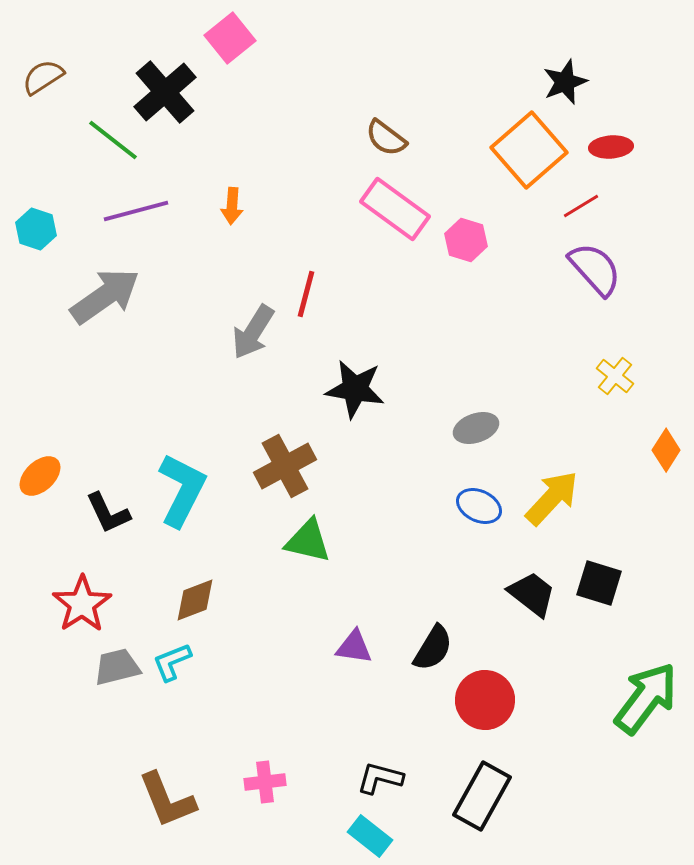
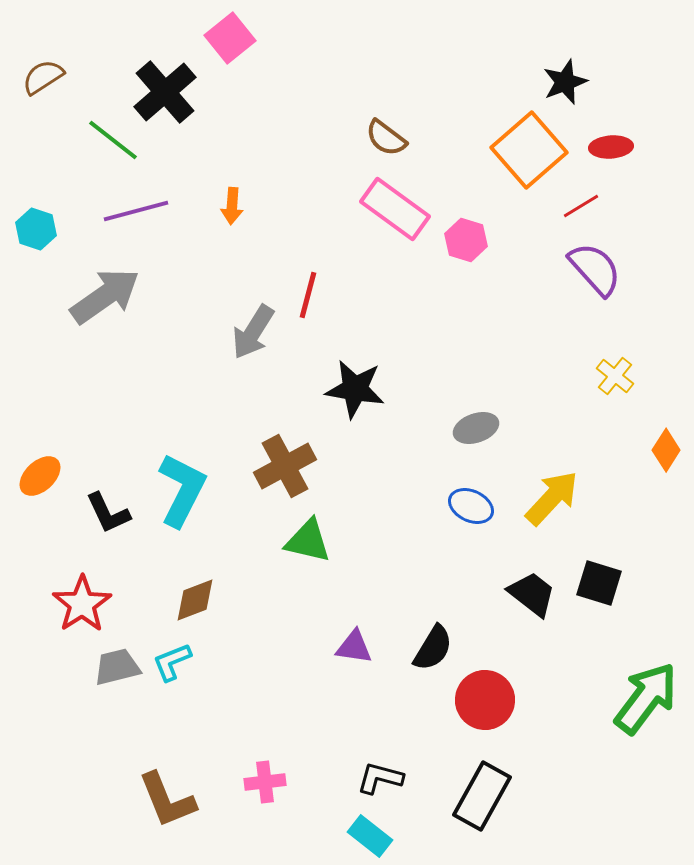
red line at (306, 294): moved 2 px right, 1 px down
blue ellipse at (479, 506): moved 8 px left
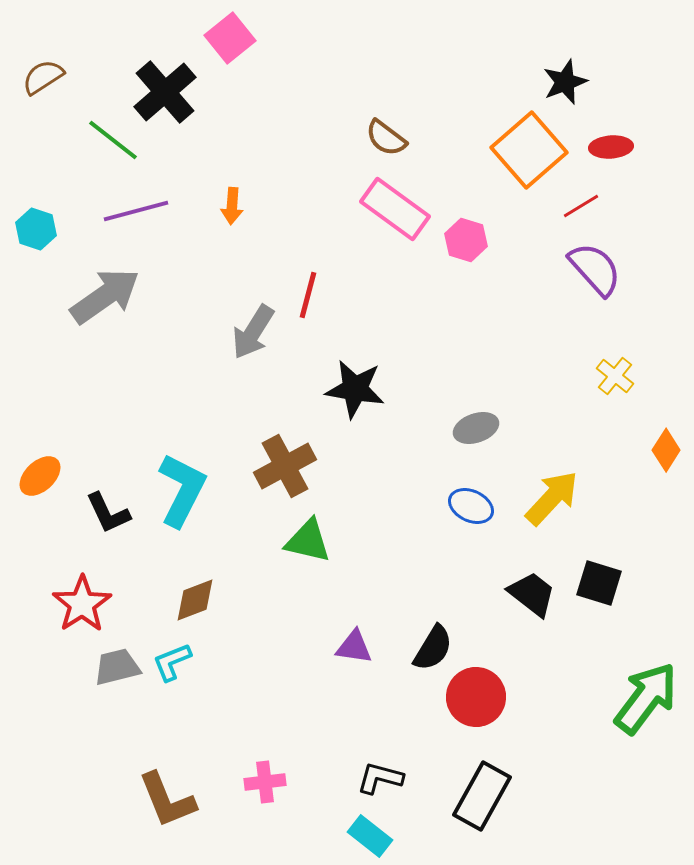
red circle at (485, 700): moved 9 px left, 3 px up
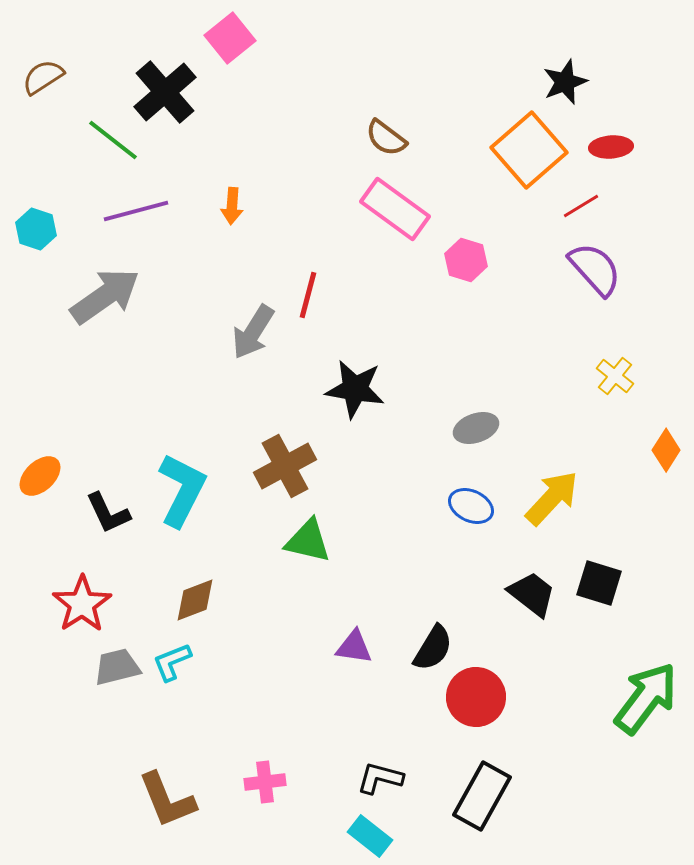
pink hexagon at (466, 240): moved 20 px down
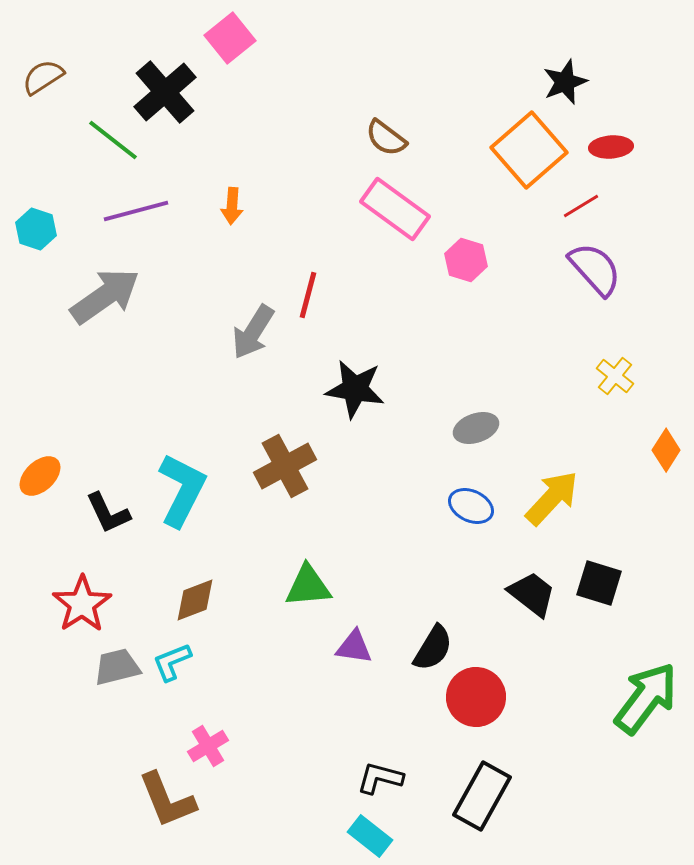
green triangle at (308, 541): moved 45 px down; rotated 18 degrees counterclockwise
pink cross at (265, 782): moved 57 px left, 36 px up; rotated 24 degrees counterclockwise
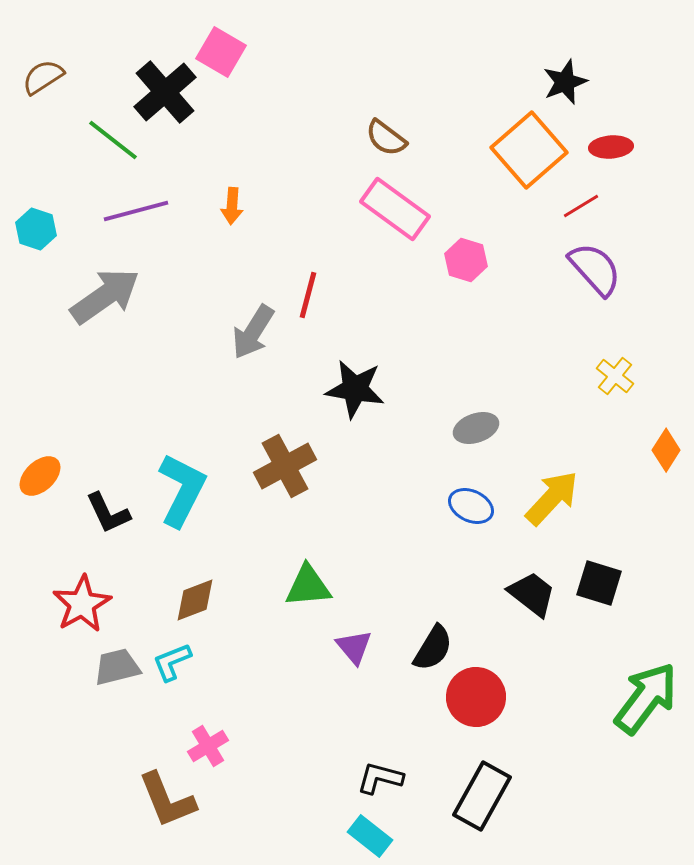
pink square at (230, 38): moved 9 px left, 14 px down; rotated 21 degrees counterclockwise
red star at (82, 604): rotated 4 degrees clockwise
purple triangle at (354, 647): rotated 42 degrees clockwise
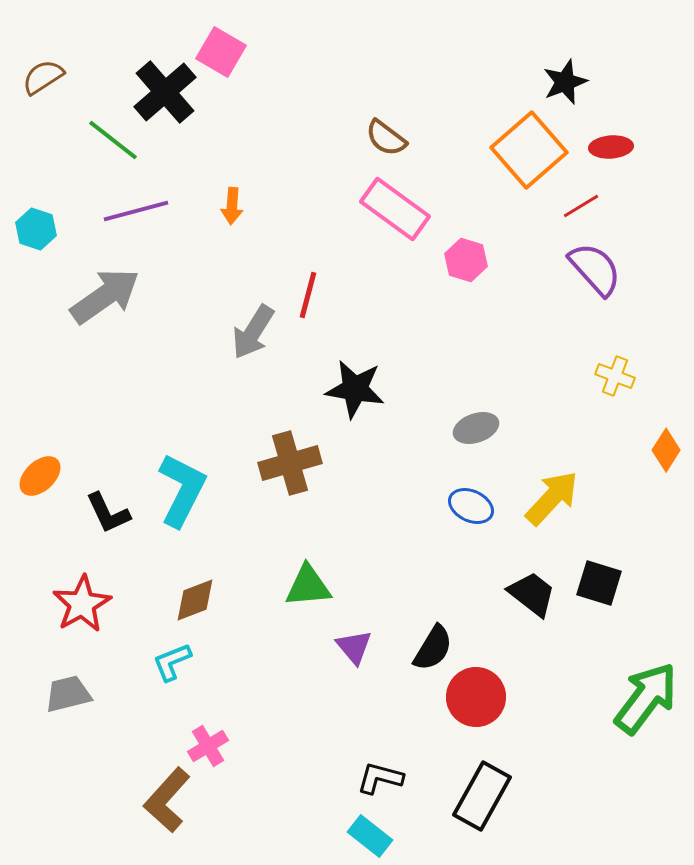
yellow cross at (615, 376): rotated 18 degrees counterclockwise
brown cross at (285, 466): moved 5 px right, 3 px up; rotated 12 degrees clockwise
gray trapezoid at (117, 667): moved 49 px left, 27 px down
brown L-shape at (167, 800): rotated 64 degrees clockwise
